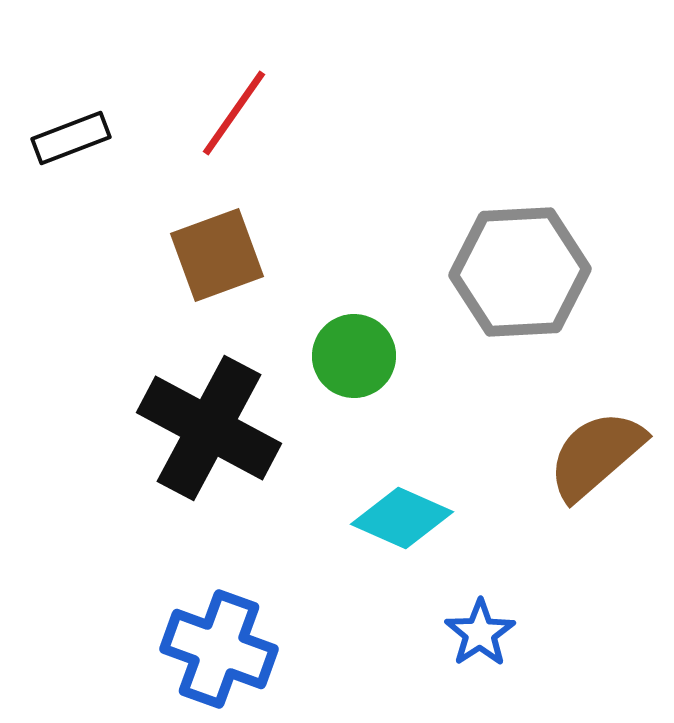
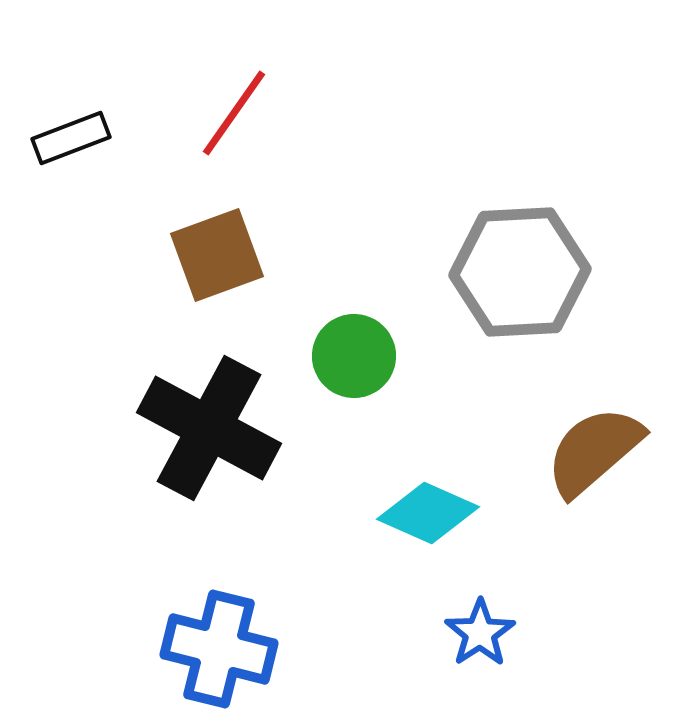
brown semicircle: moved 2 px left, 4 px up
cyan diamond: moved 26 px right, 5 px up
blue cross: rotated 6 degrees counterclockwise
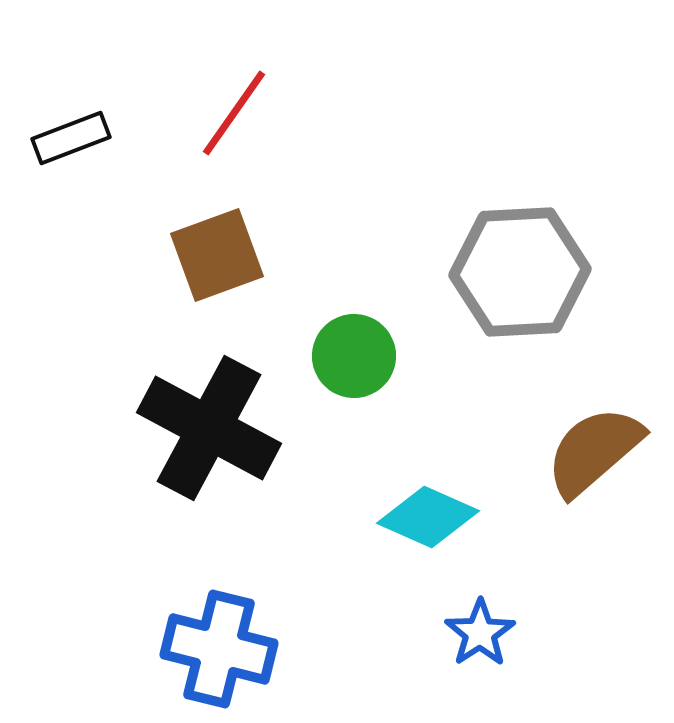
cyan diamond: moved 4 px down
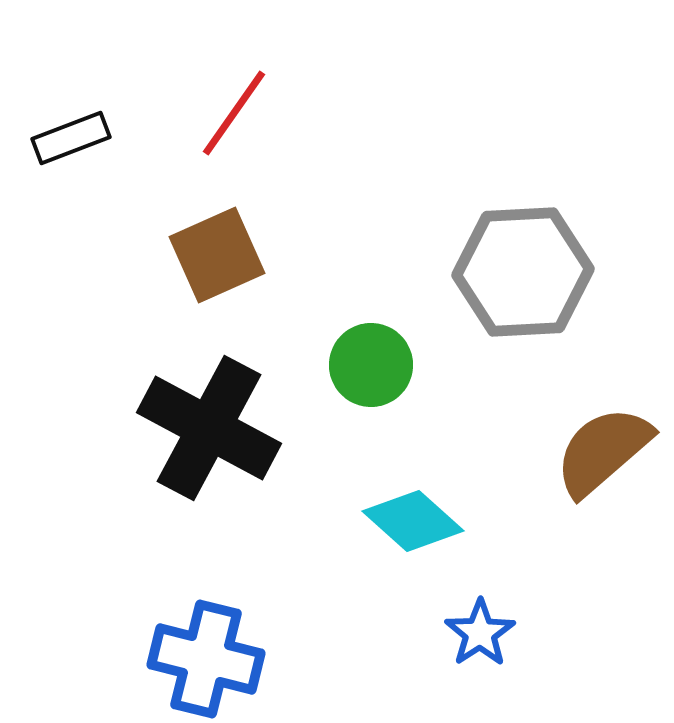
brown square: rotated 4 degrees counterclockwise
gray hexagon: moved 3 px right
green circle: moved 17 px right, 9 px down
brown semicircle: moved 9 px right
cyan diamond: moved 15 px left, 4 px down; rotated 18 degrees clockwise
blue cross: moved 13 px left, 10 px down
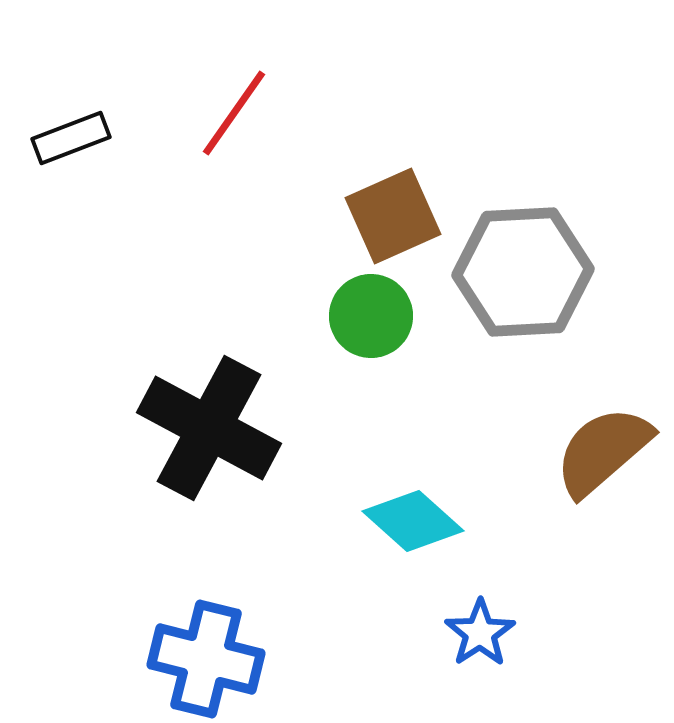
brown square: moved 176 px right, 39 px up
green circle: moved 49 px up
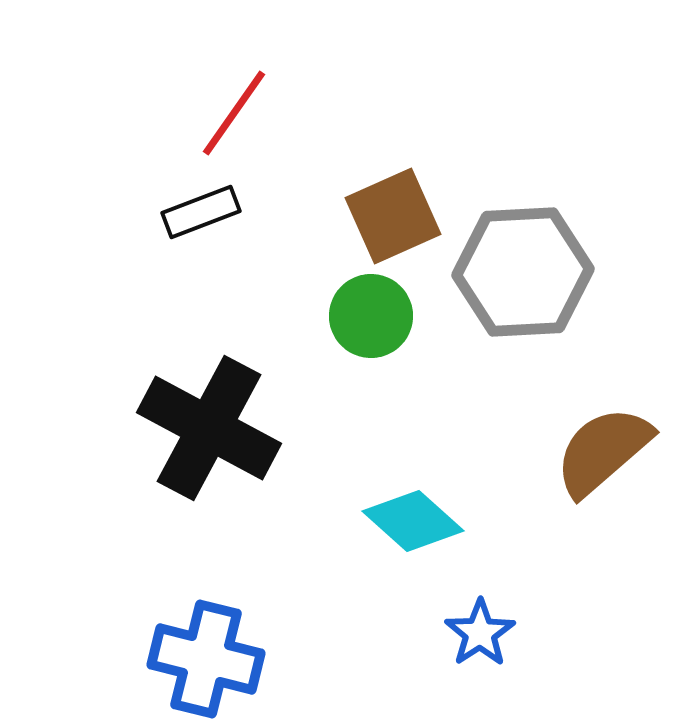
black rectangle: moved 130 px right, 74 px down
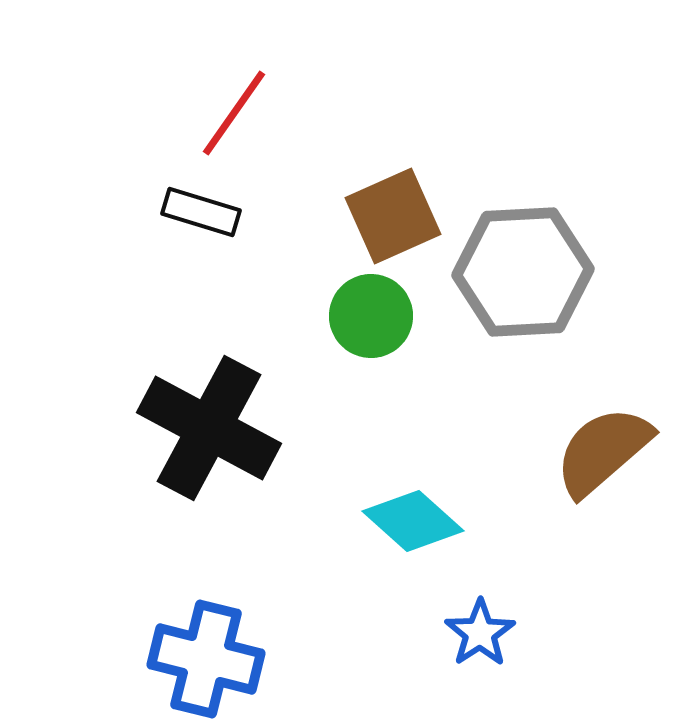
black rectangle: rotated 38 degrees clockwise
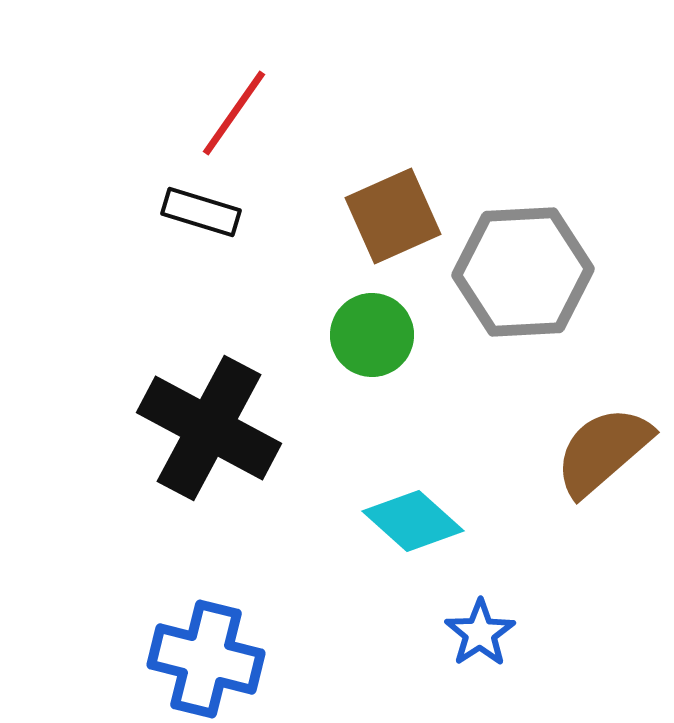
green circle: moved 1 px right, 19 px down
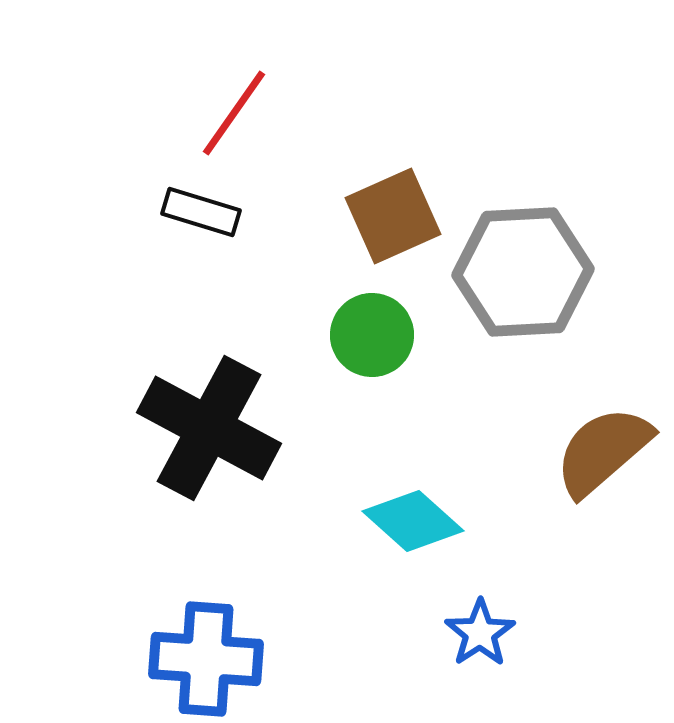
blue cross: rotated 10 degrees counterclockwise
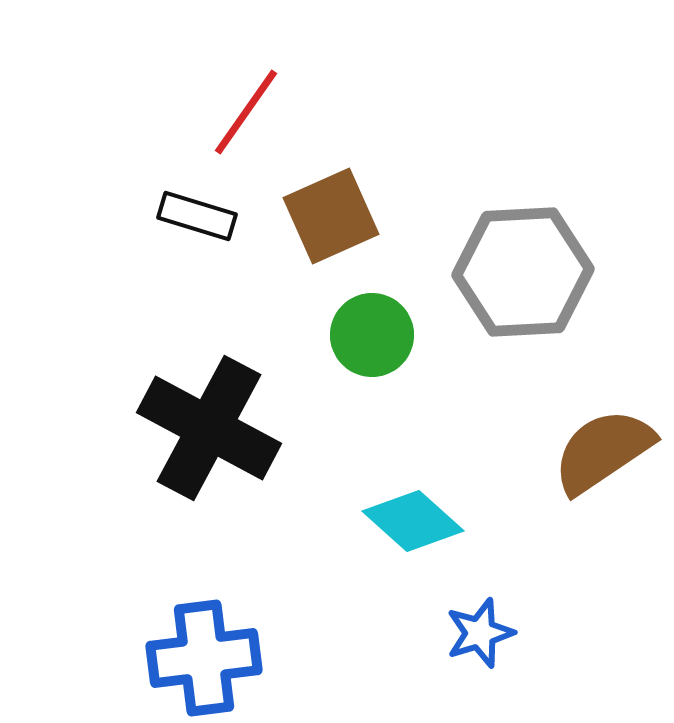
red line: moved 12 px right, 1 px up
black rectangle: moved 4 px left, 4 px down
brown square: moved 62 px left
brown semicircle: rotated 7 degrees clockwise
blue star: rotated 16 degrees clockwise
blue cross: moved 2 px left, 1 px up; rotated 11 degrees counterclockwise
